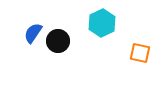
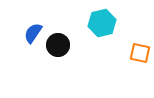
cyan hexagon: rotated 12 degrees clockwise
black circle: moved 4 px down
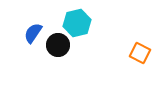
cyan hexagon: moved 25 px left
orange square: rotated 15 degrees clockwise
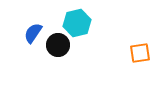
orange square: rotated 35 degrees counterclockwise
